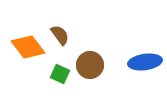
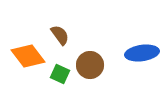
orange diamond: moved 9 px down
blue ellipse: moved 3 px left, 9 px up
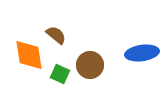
brown semicircle: moved 4 px left; rotated 15 degrees counterclockwise
orange diamond: moved 1 px right, 1 px up; rotated 28 degrees clockwise
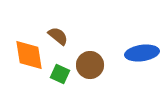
brown semicircle: moved 2 px right, 1 px down
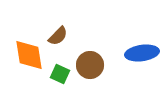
brown semicircle: rotated 95 degrees clockwise
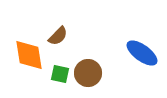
blue ellipse: rotated 44 degrees clockwise
brown circle: moved 2 px left, 8 px down
green square: rotated 12 degrees counterclockwise
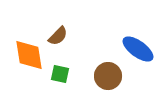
blue ellipse: moved 4 px left, 4 px up
brown circle: moved 20 px right, 3 px down
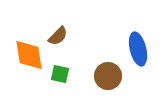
blue ellipse: rotated 40 degrees clockwise
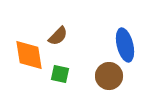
blue ellipse: moved 13 px left, 4 px up
brown circle: moved 1 px right
